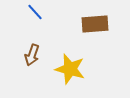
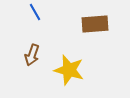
blue line: rotated 12 degrees clockwise
yellow star: moved 1 px left, 1 px down
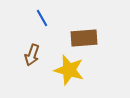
blue line: moved 7 px right, 6 px down
brown rectangle: moved 11 px left, 14 px down
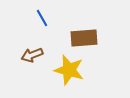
brown arrow: rotated 50 degrees clockwise
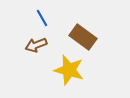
brown rectangle: moved 1 px left, 1 px up; rotated 40 degrees clockwise
brown arrow: moved 4 px right, 10 px up
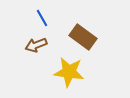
yellow star: moved 2 px down; rotated 8 degrees counterclockwise
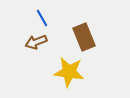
brown rectangle: moved 1 px right; rotated 32 degrees clockwise
brown arrow: moved 3 px up
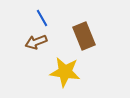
brown rectangle: moved 1 px up
yellow star: moved 4 px left
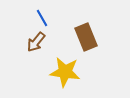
brown rectangle: moved 2 px right, 1 px down
brown arrow: rotated 30 degrees counterclockwise
